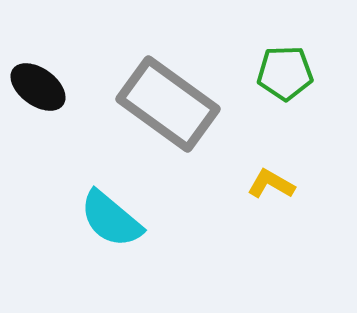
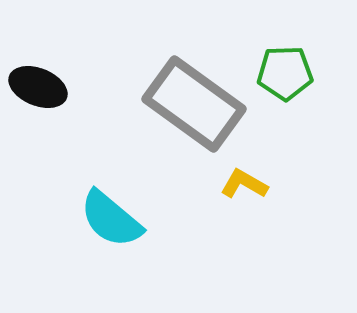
black ellipse: rotated 14 degrees counterclockwise
gray rectangle: moved 26 px right
yellow L-shape: moved 27 px left
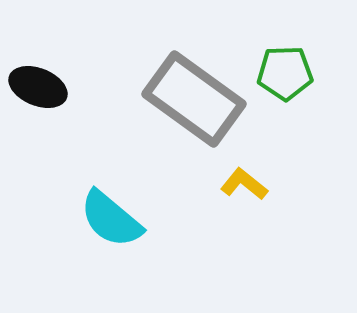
gray rectangle: moved 5 px up
yellow L-shape: rotated 9 degrees clockwise
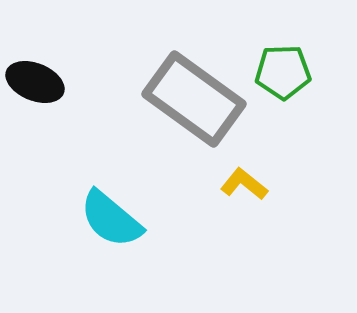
green pentagon: moved 2 px left, 1 px up
black ellipse: moved 3 px left, 5 px up
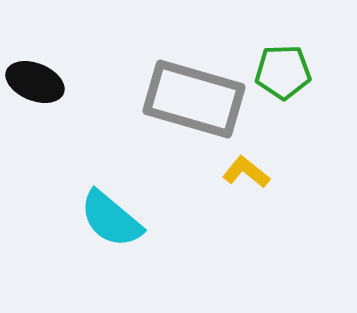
gray rectangle: rotated 20 degrees counterclockwise
yellow L-shape: moved 2 px right, 12 px up
